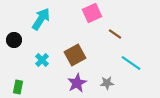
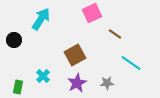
cyan cross: moved 1 px right, 16 px down
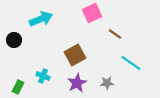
cyan arrow: rotated 35 degrees clockwise
cyan cross: rotated 24 degrees counterclockwise
green rectangle: rotated 16 degrees clockwise
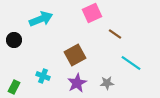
green rectangle: moved 4 px left
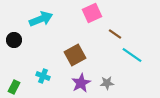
cyan line: moved 1 px right, 8 px up
purple star: moved 4 px right
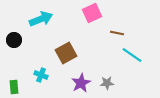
brown line: moved 2 px right, 1 px up; rotated 24 degrees counterclockwise
brown square: moved 9 px left, 2 px up
cyan cross: moved 2 px left, 1 px up
green rectangle: rotated 32 degrees counterclockwise
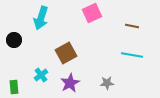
cyan arrow: moved 1 px up; rotated 130 degrees clockwise
brown line: moved 15 px right, 7 px up
cyan line: rotated 25 degrees counterclockwise
cyan cross: rotated 32 degrees clockwise
purple star: moved 11 px left
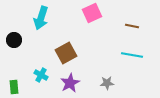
cyan cross: rotated 24 degrees counterclockwise
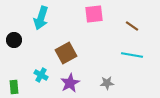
pink square: moved 2 px right, 1 px down; rotated 18 degrees clockwise
brown line: rotated 24 degrees clockwise
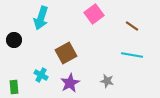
pink square: rotated 30 degrees counterclockwise
gray star: moved 2 px up; rotated 16 degrees clockwise
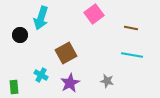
brown line: moved 1 px left, 2 px down; rotated 24 degrees counterclockwise
black circle: moved 6 px right, 5 px up
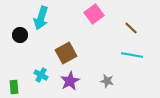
brown line: rotated 32 degrees clockwise
purple star: moved 2 px up
